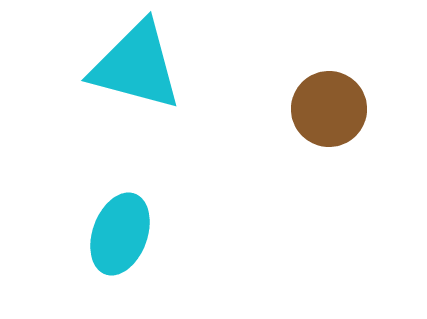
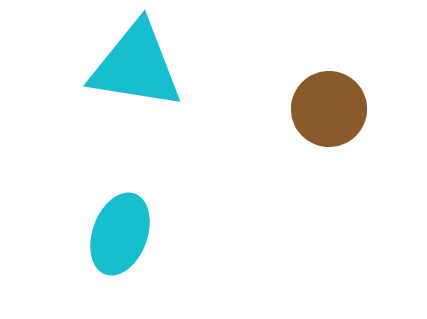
cyan triangle: rotated 6 degrees counterclockwise
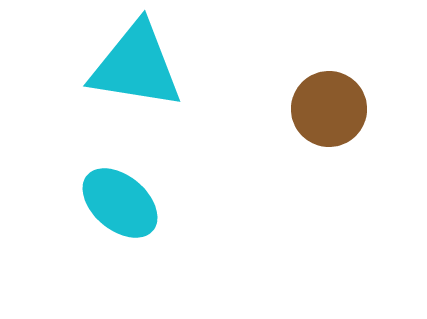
cyan ellipse: moved 31 px up; rotated 70 degrees counterclockwise
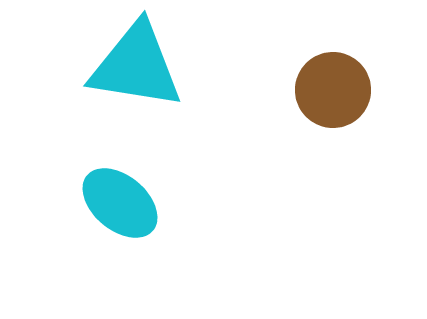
brown circle: moved 4 px right, 19 px up
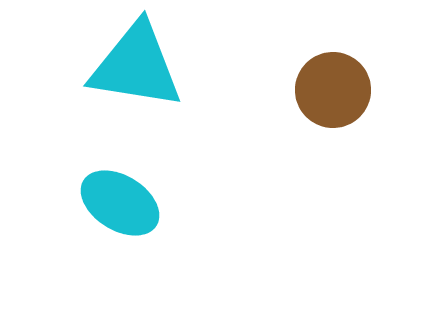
cyan ellipse: rotated 8 degrees counterclockwise
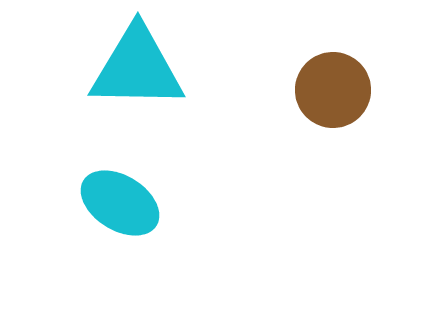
cyan triangle: moved 1 px right, 2 px down; rotated 8 degrees counterclockwise
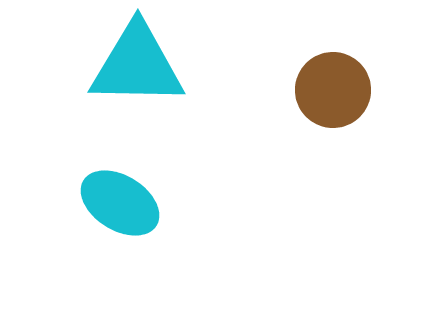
cyan triangle: moved 3 px up
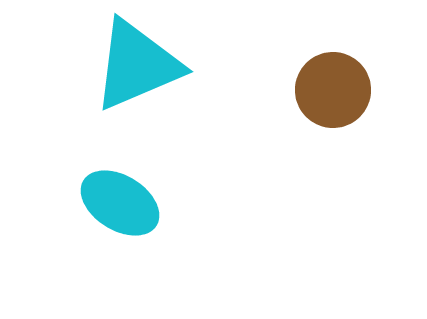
cyan triangle: rotated 24 degrees counterclockwise
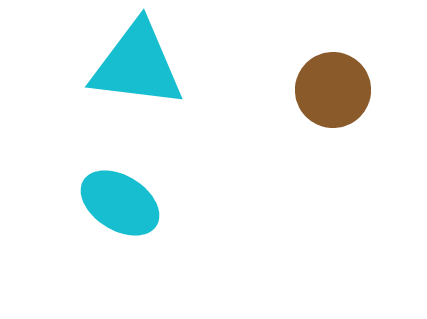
cyan triangle: rotated 30 degrees clockwise
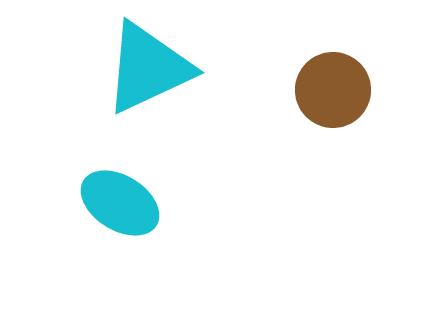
cyan triangle: moved 11 px right, 3 px down; rotated 32 degrees counterclockwise
